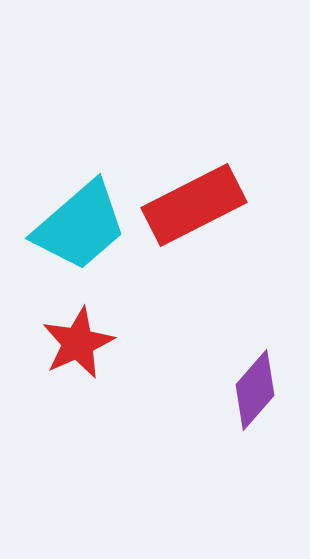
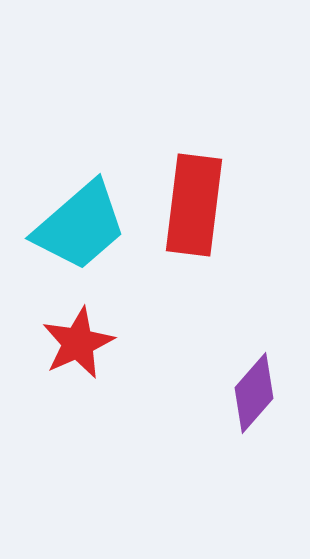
red rectangle: rotated 56 degrees counterclockwise
purple diamond: moved 1 px left, 3 px down
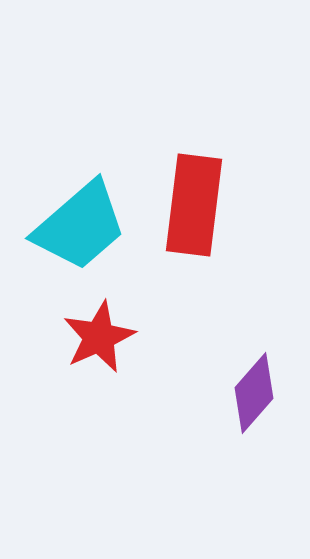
red star: moved 21 px right, 6 px up
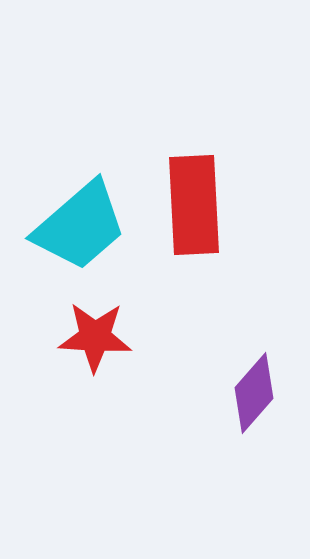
red rectangle: rotated 10 degrees counterclockwise
red star: moved 4 px left; rotated 28 degrees clockwise
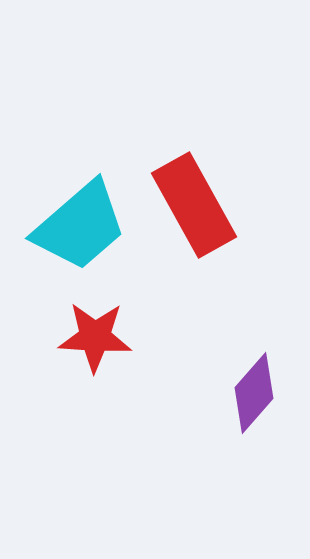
red rectangle: rotated 26 degrees counterclockwise
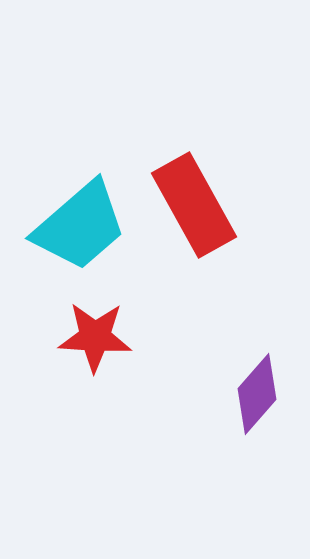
purple diamond: moved 3 px right, 1 px down
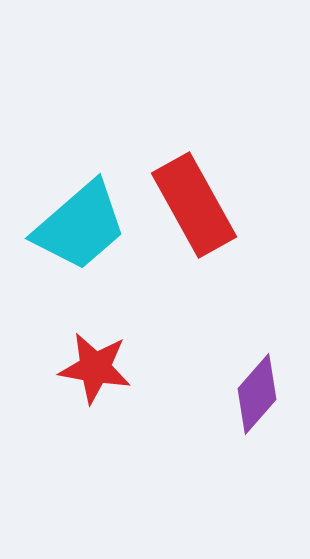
red star: moved 31 px down; rotated 6 degrees clockwise
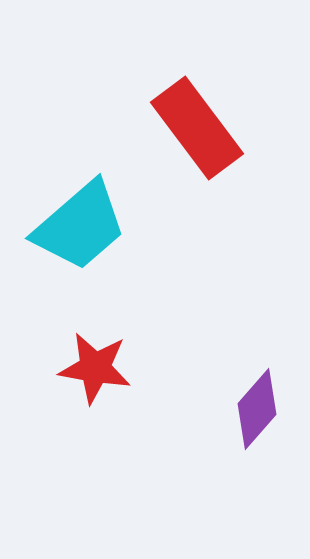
red rectangle: moved 3 px right, 77 px up; rotated 8 degrees counterclockwise
purple diamond: moved 15 px down
